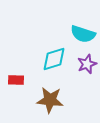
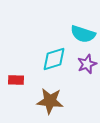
brown star: moved 1 px down
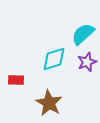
cyan semicircle: rotated 120 degrees clockwise
purple star: moved 2 px up
brown star: moved 1 px left, 2 px down; rotated 24 degrees clockwise
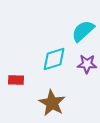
cyan semicircle: moved 3 px up
purple star: moved 2 px down; rotated 24 degrees clockwise
brown star: moved 3 px right
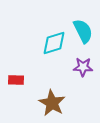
cyan semicircle: rotated 105 degrees clockwise
cyan diamond: moved 16 px up
purple star: moved 4 px left, 3 px down
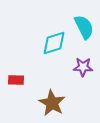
cyan semicircle: moved 1 px right, 4 px up
